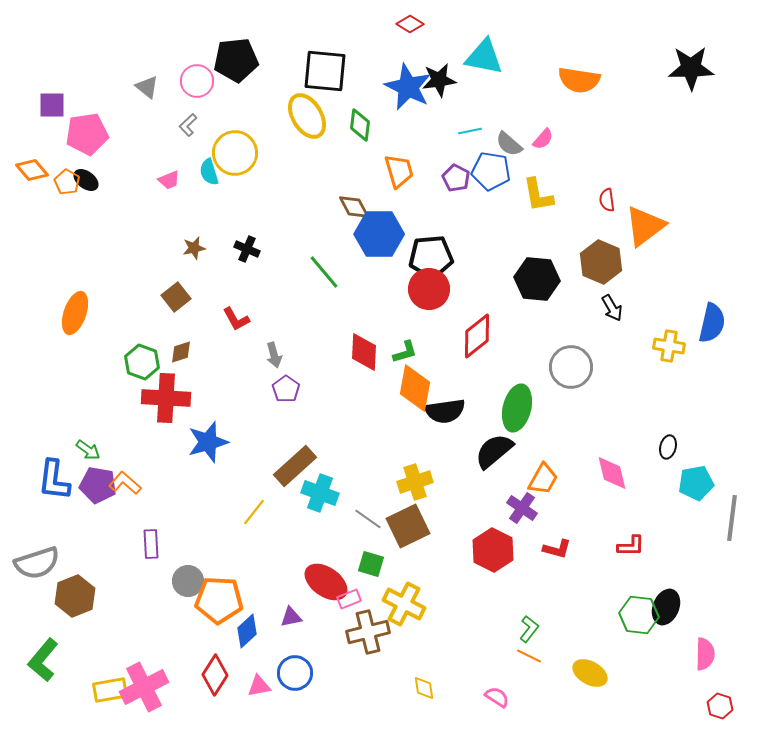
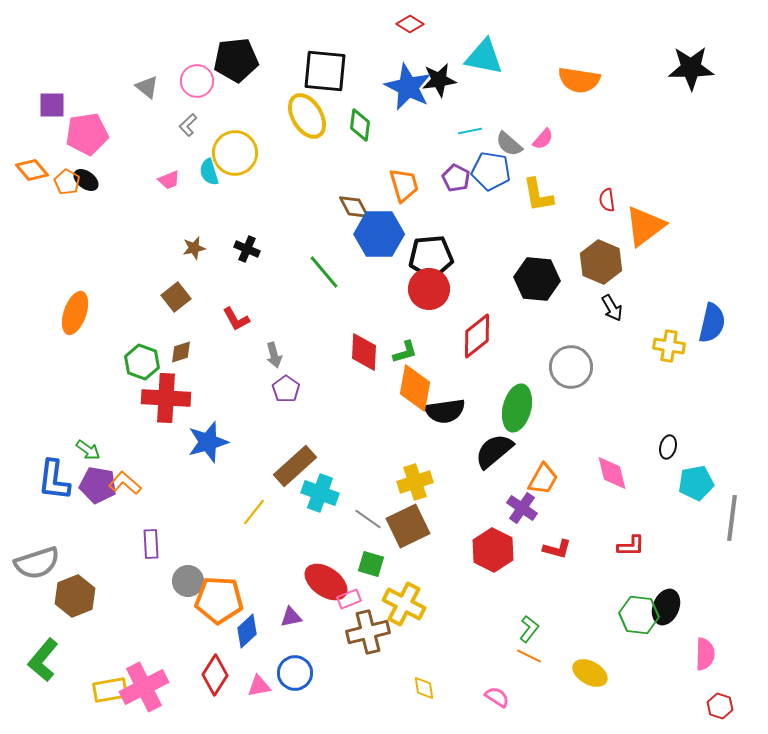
orange trapezoid at (399, 171): moved 5 px right, 14 px down
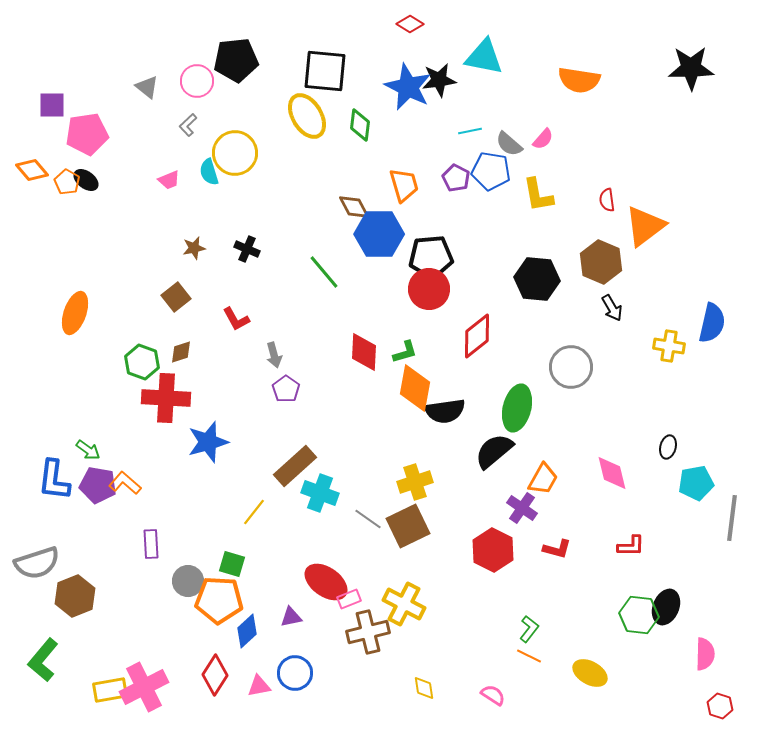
green square at (371, 564): moved 139 px left
pink semicircle at (497, 697): moved 4 px left, 2 px up
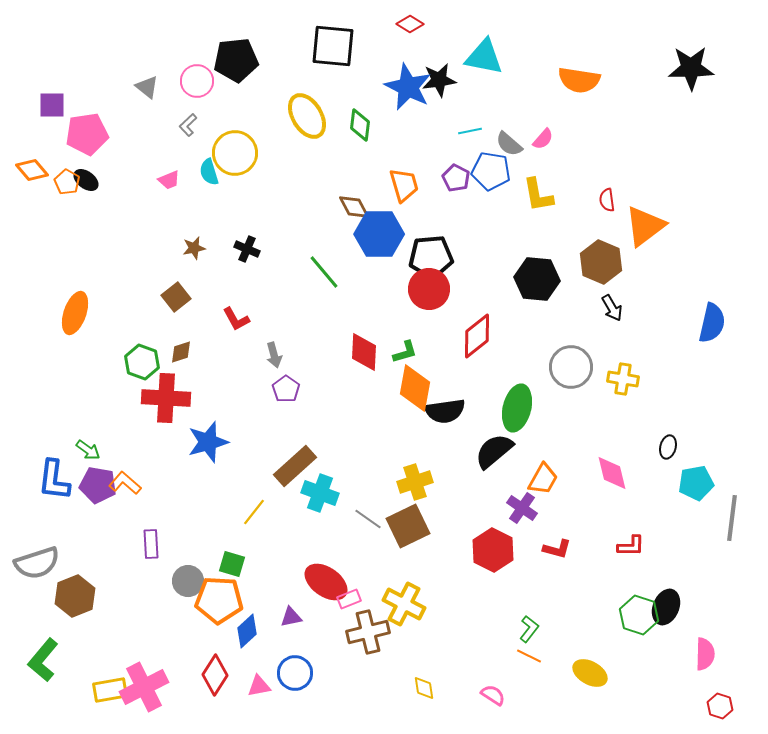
black square at (325, 71): moved 8 px right, 25 px up
yellow cross at (669, 346): moved 46 px left, 33 px down
green hexagon at (639, 615): rotated 12 degrees clockwise
